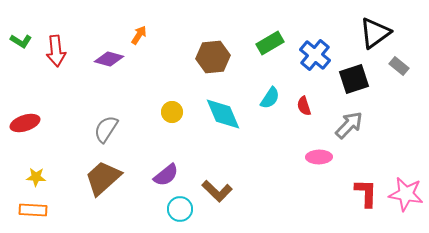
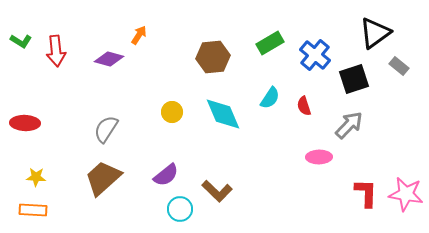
red ellipse: rotated 20 degrees clockwise
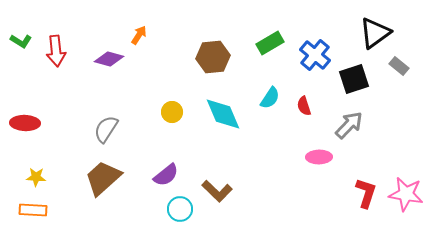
red L-shape: rotated 16 degrees clockwise
